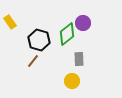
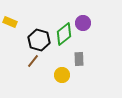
yellow rectangle: rotated 32 degrees counterclockwise
green diamond: moved 3 px left
yellow circle: moved 10 px left, 6 px up
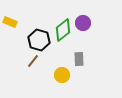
green diamond: moved 1 px left, 4 px up
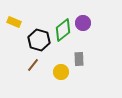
yellow rectangle: moved 4 px right
brown line: moved 4 px down
yellow circle: moved 1 px left, 3 px up
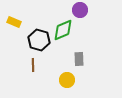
purple circle: moved 3 px left, 13 px up
green diamond: rotated 15 degrees clockwise
brown line: rotated 40 degrees counterclockwise
yellow circle: moved 6 px right, 8 px down
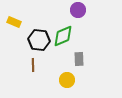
purple circle: moved 2 px left
green diamond: moved 6 px down
black hexagon: rotated 10 degrees counterclockwise
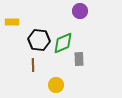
purple circle: moved 2 px right, 1 px down
yellow rectangle: moved 2 px left; rotated 24 degrees counterclockwise
green diamond: moved 7 px down
yellow circle: moved 11 px left, 5 px down
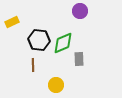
yellow rectangle: rotated 24 degrees counterclockwise
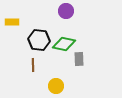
purple circle: moved 14 px left
yellow rectangle: rotated 24 degrees clockwise
green diamond: moved 1 px right, 1 px down; rotated 35 degrees clockwise
yellow circle: moved 1 px down
